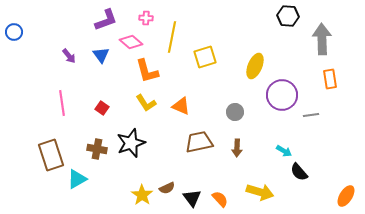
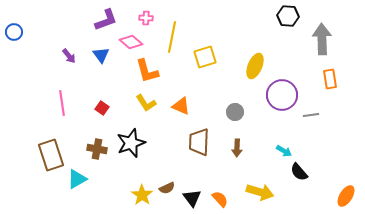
brown trapezoid: rotated 76 degrees counterclockwise
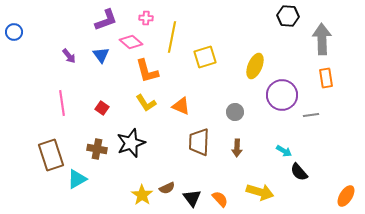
orange rectangle: moved 4 px left, 1 px up
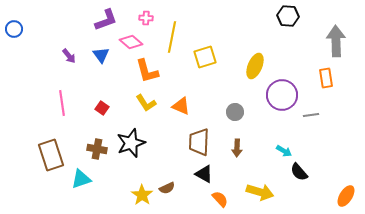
blue circle: moved 3 px up
gray arrow: moved 14 px right, 2 px down
cyan triangle: moved 4 px right; rotated 10 degrees clockwise
black triangle: moved 12 px right, 24 px up; rotated 24 degrees counterclockwise
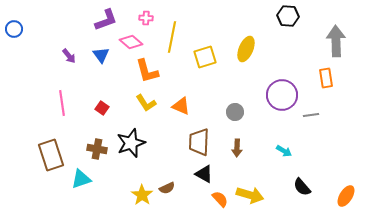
yellow ellipse: moved 9 px left, 17 px up
black semicircle: moved 3 px right, 15 px down
yellow arrow: moved 10 px left, 3 px down
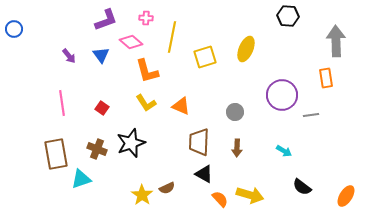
brown cross: rotated 12 degrees clockwise
brown rectangle: moved 5 px right, 1 px up; rotated 8 degrees clockwise
black semicircle: rotated 12 degrees counterclockwise
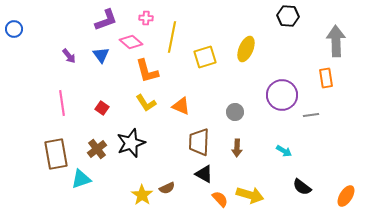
brown cross: rotated 30 degrees clockwise
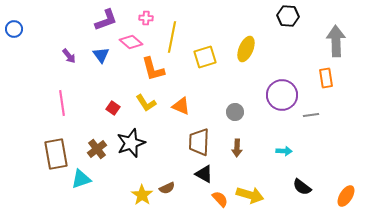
orange L-shape: moved 6 px right, 2 px up
red square: moved 11 px right
cyan arrow: rotated 28 degrees counterclockwise
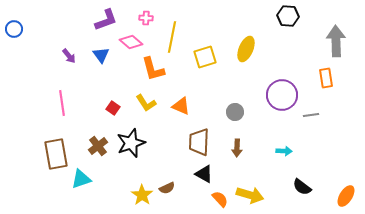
brown cross: moved 1 px right, 3 px up
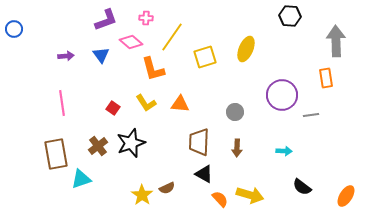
black hexagon: moved 2 px right
yellow line: rotated 24 degrees clockwise
purple arrow: moved 3 px left; rotated 56 degrees counterclockwise
orange triangle: moved 1 px left, 2 px up; rotated 18 degrees counterclockwise
